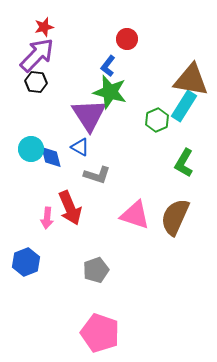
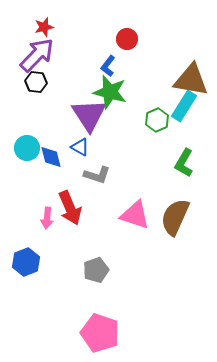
cyan circle: moved 4 px left, 1 px up
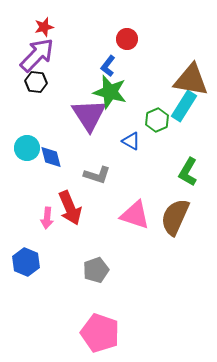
blue triangle: moved 51 px right, 6 px up
green L-shape: moved 4 px right, 9 px down
blue hexagon: rotated 16 degrees counterclockwise
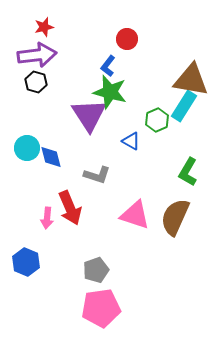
purple arrow: rotated 39 degrees clockwise
black hexagon: rotated 10 degrees clockwise
pink pentagon: moved 1 px right, 25 px up; rotated 27 degrees counterclockwise
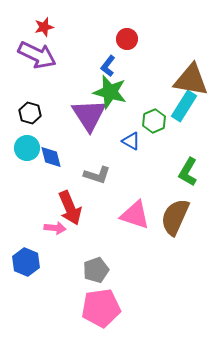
purple arrow: rotated 33 degrees clockwise
black hexagon: moved 6 px left, 31 px down
green hexagon: moved 3 px left, 1 px down
pink arrow: moved 8 px right, 10 px down; rotated 90 degrees counterclockwise
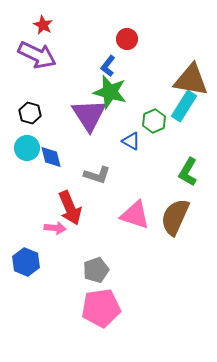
red star: moved 1 px left, 2 px up; rotated 30 degrees counterclockwise
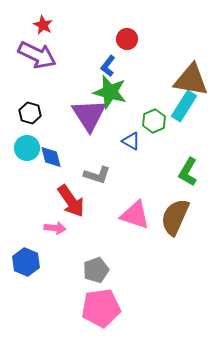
red arrow: moved 1 px right, 7 px up; rotated 12 degrees counterclockwise
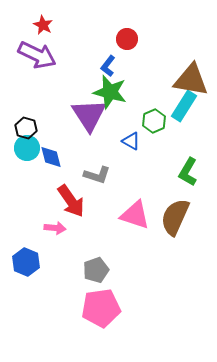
black hexagon: moved 4 px left, 15 px down
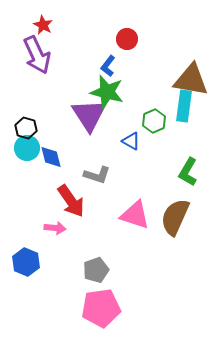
purple arrow: rotated 39 degrees clockwise
green star: moved 3 px left
cyan rectangle: rotated 24 degrees counterclockwise
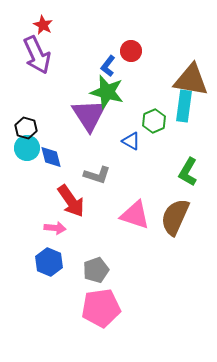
red circle: moved 4 px right, 12 px down
blue hexagon: moved 23 px right
